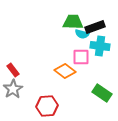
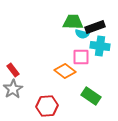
green rectangle: moved 11 px left, 3 px down
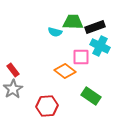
cyan semicircle: moved 27 px left, 2 px up
cyan cross: rotated 18 degrees clockwise
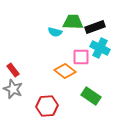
cyan cross: moved 2 px down
gray star: rotated 18 degrees counterclockwise
